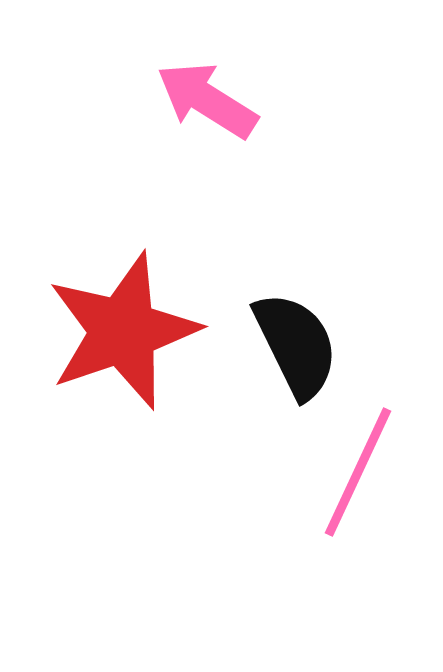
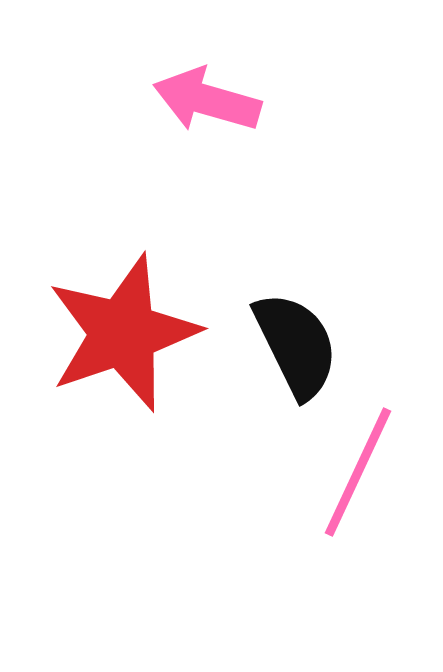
pink arrow: rotated 16 degrees counterclockwise
red star: moved 2 px down
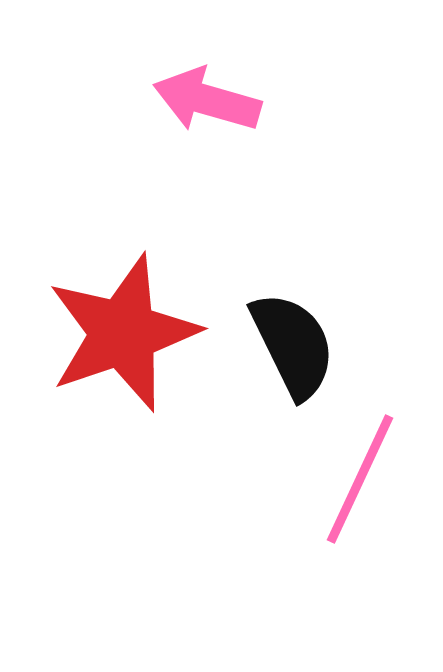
black semicircle: moved 3 px left
pink line: moved 2 px right, 7 px down
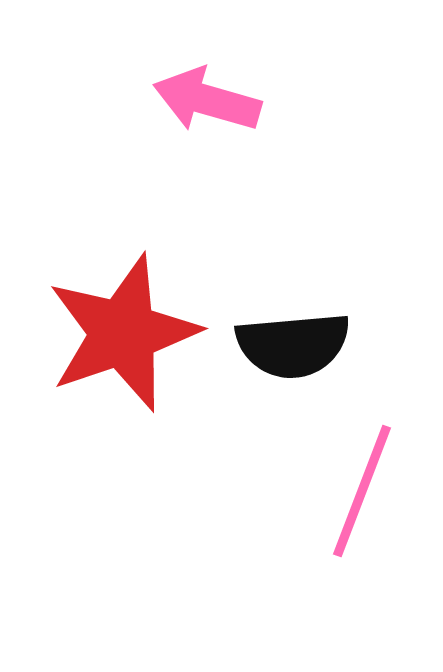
black semicircle: rotated 111 degrees clockwise
pink line: moved 2 px right, 12 px down; rotated 4 degrees counterclockwise
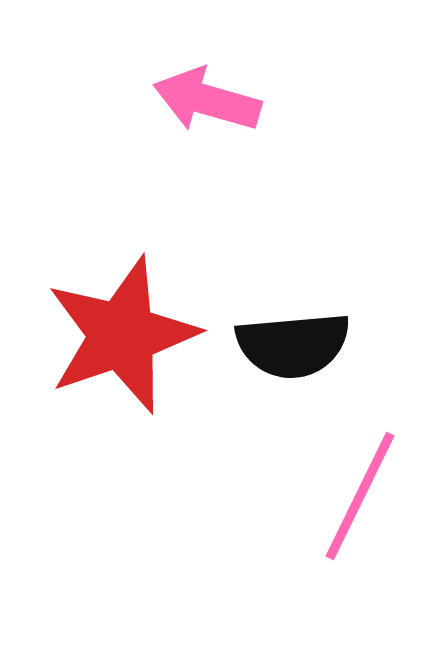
red star: moved 1 px left, 2 px down
pink line: moved 2 px left, 5 px down; rotated 5 degrees clockwise
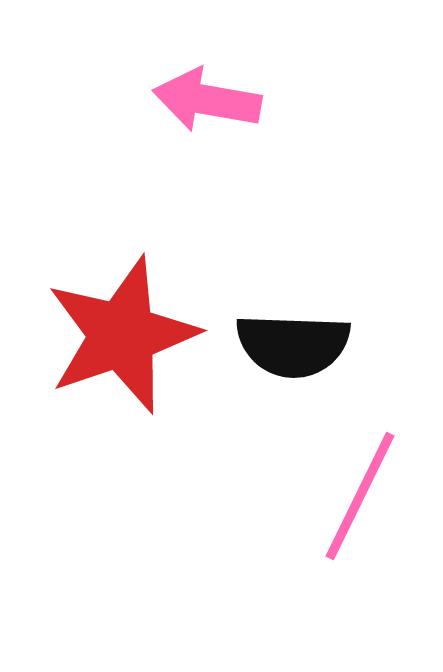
pink arrow: rotated 6 degrees counterclockwise
black semicircle: rotated 7 degrees clockwise
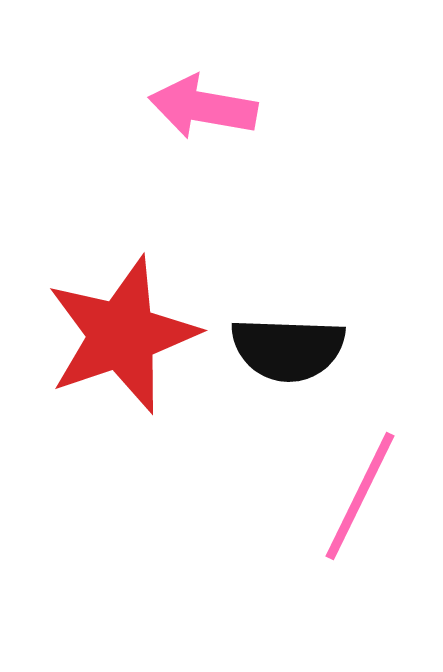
pink arrow: moved 4 px left, 7 px down
black semicircle: moved 5 px left, 4 px down
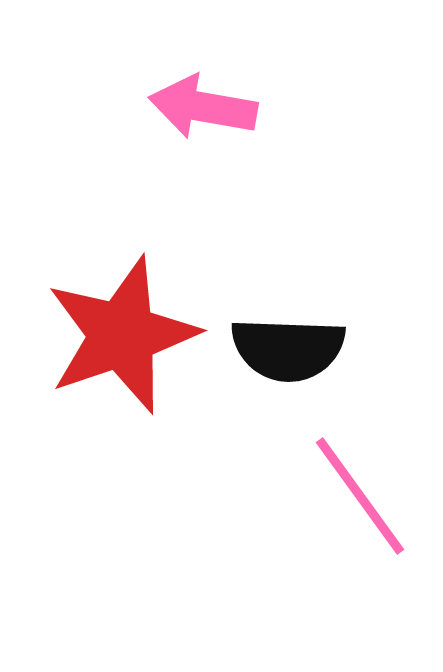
pink line: rotated 62 degrees counterclockwise
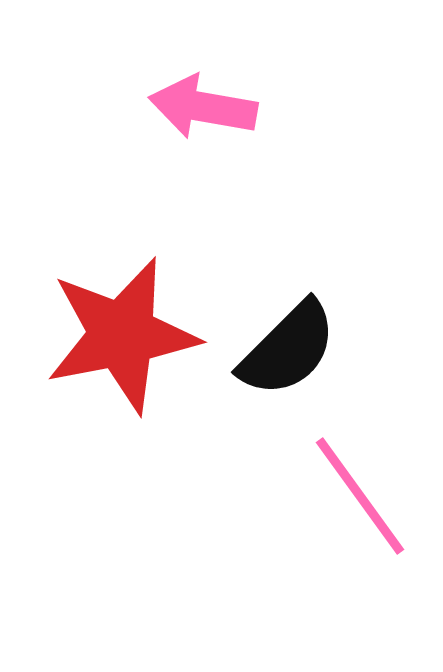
red star: rotated 8 degrees clockwise
black semicircle: rotated 47 degrees counterclockwise
